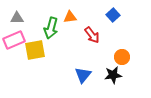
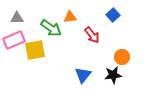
green arrow: rotated 70 degrees counterclockwise
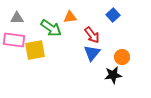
pink rectangle: rotated 30 degrees clockwise
blue triangle: moved 9 px right, 22 px up
